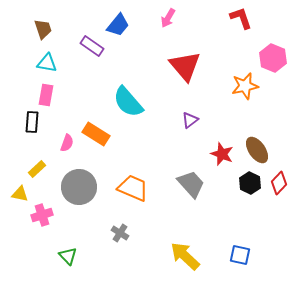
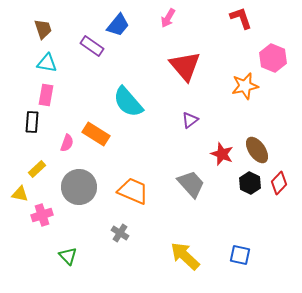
orange trapezoid: moved 3 px down
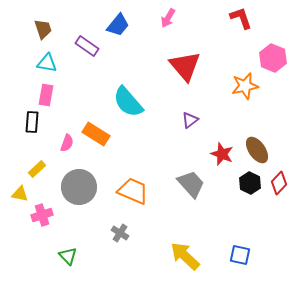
purple rectangle: moved 5 px left
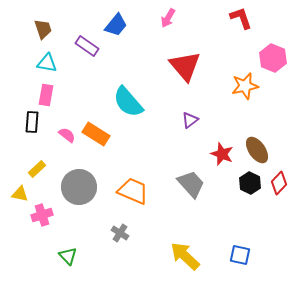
blue trapezoid: moved 2 px left
pink semicircle: moved 8 px up; rotated 72 degrees counterclockwise
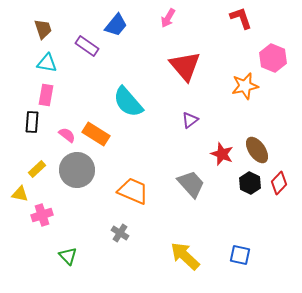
gray circle: moved 2 px left, 17 px up
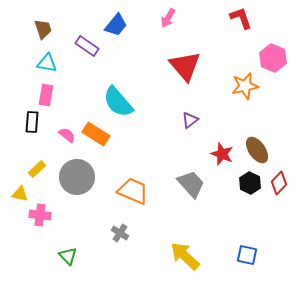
cyan semicircle: moved 10 px left
gray circle: moved 7 px down
pink cross: moved 2 px left; rotated 25 degrees clockwise
blue square: moved 7 px right
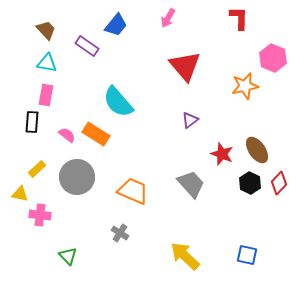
red L-shape: moved 2 px left; rotated 20 degrees clockwise
brown trapezoid: moved 3 px right, 1 px down; rotated 25 degrees counterclockwise
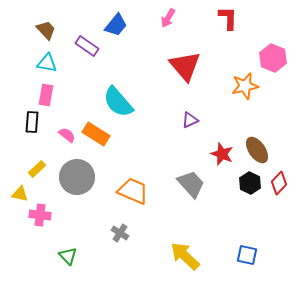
red L-shape: moved 11 px left
purple triangle: rotated 12 degrees clockwise
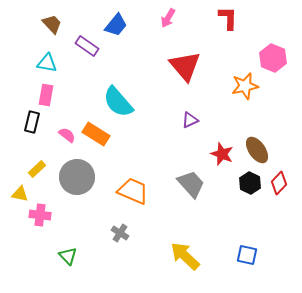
brown trapezoid: moved 6 px right, 6 px up
black rectangle: rotated 10 degrees clockwise
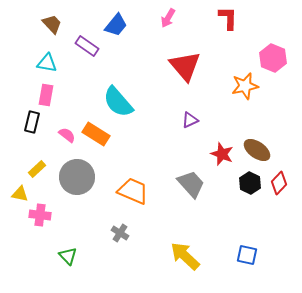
brown ellipse: rotated 20 degrees counterclockwise
